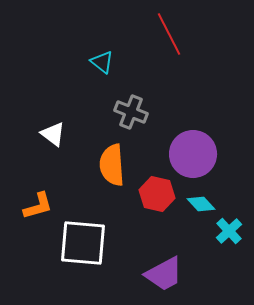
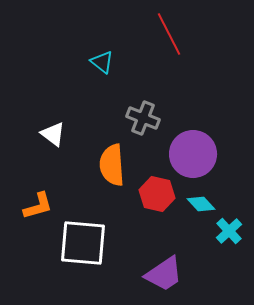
gray cross: moved 12 px right, 6 px down
purple trapezoid: rotated 6 degrees counterclockwise
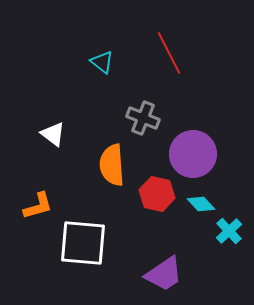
red line: moved 19 px down
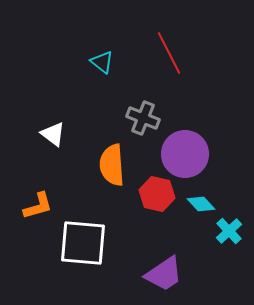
purple circle: moved 8 px left
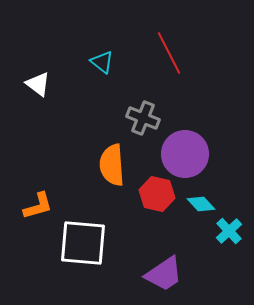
white triangle: moved 15 px left, 50 px up
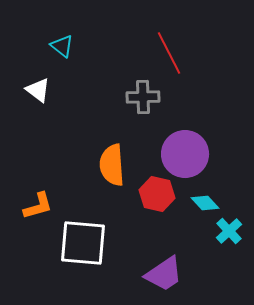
cyan triangle: moved 40 px left, 16 px up
white triangle: moved 6 px down
gray cross: moved 21 px up; rotated 24 degrees counterclockwise
cyan diamond: moved 4 px right, 1 px up
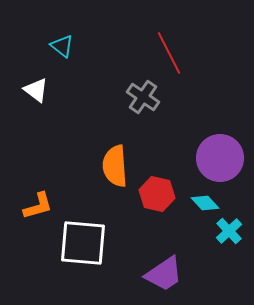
white triangle: moved 2 px left
gray cross: rotated 36 degrees clockwise
purple circle: moved 35 px right, 4 px down
orange semicircle: moved 3 px right, 1 px down
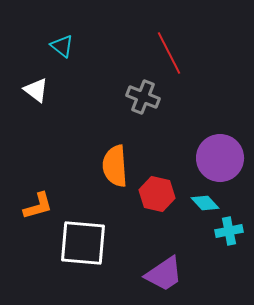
gray cross: rotated 12 degrees counterclockwise
cyan cross: rotated 32 degrees clockwise
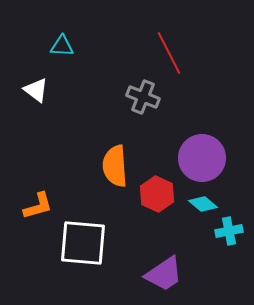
cyan triangle: rotated 35 degrees counterclockwise
purple circle: moved 18 px left
red hexagon: rotated 12 degrees clockwise
cyan diamond: moved 2 px left, 1 px down; rotated 8 degrees counterclockwise
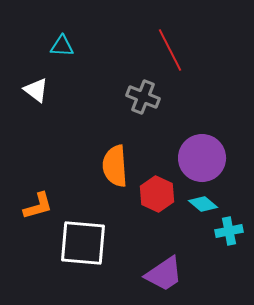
red line: moved 1 px right, 3 px up
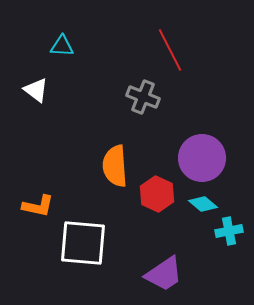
orange L-shape: rotated 28 degrees clockwise
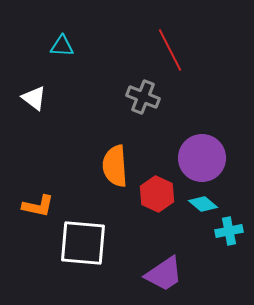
white triangle: moved 2 px left, 8 px down
